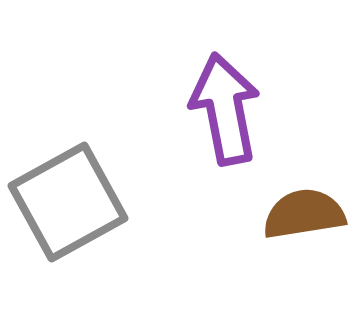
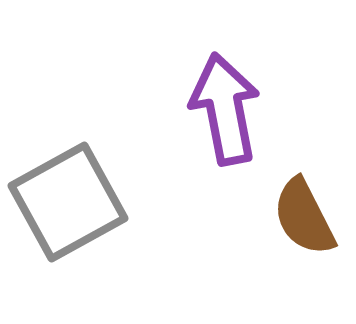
brown semicircle: moved 3 px down; rotated 108 degrees counterclockwise
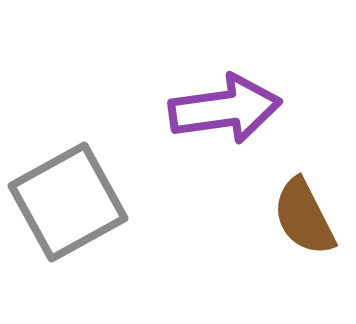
purple arrow: rotated 93 degrees clockwise
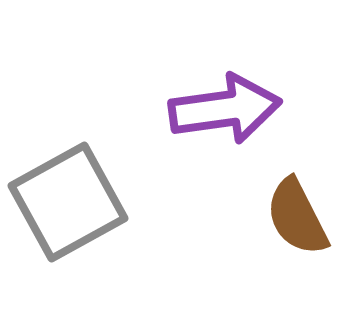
brown semicircle: moved 7 px left
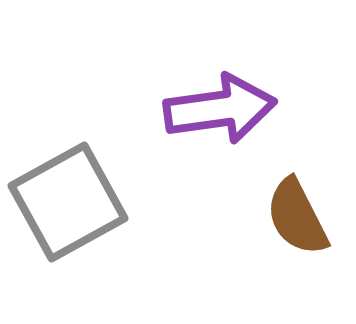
purple arrow: moved 5 px left
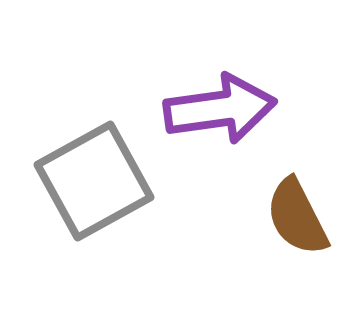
gray square: moved 26 px right, 21 px up
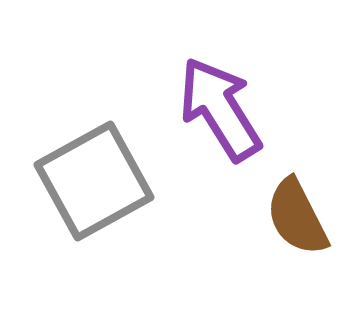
purple arrow: rotated 114 degrees counterclockwise
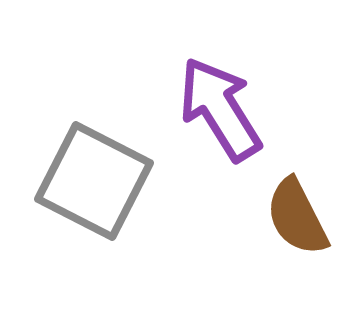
gray square: rotated 34 degrees counterclockwise
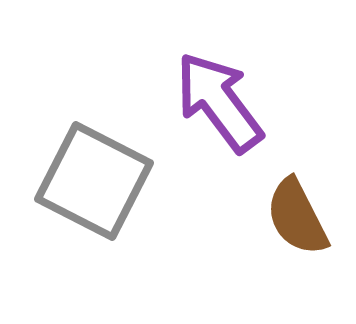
purple arrow: moved 1 px left, 7 px up; rotated 5 degrees counterclockwise
